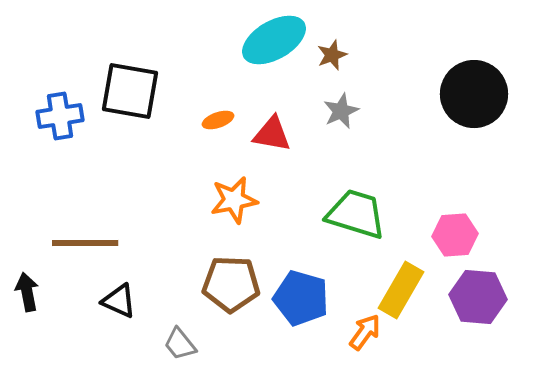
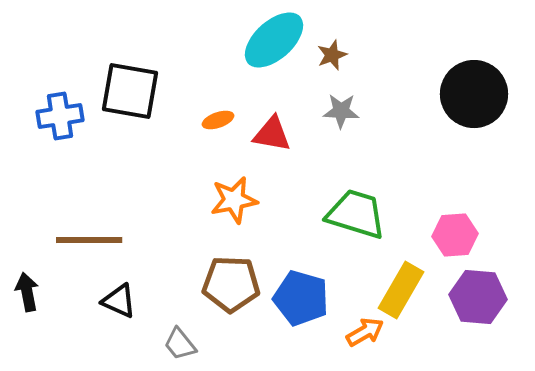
cyan ellipse: rotated 12 degrees counterclockwise
gray star: rotated 27 degrees clockwise
brown line: moved 4 px right, 3 px up
orange arrow: rotated 24 degrees clockwise
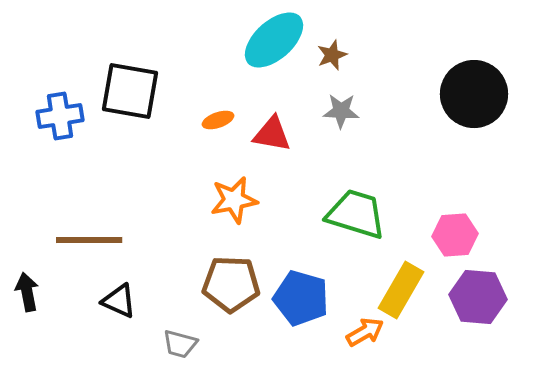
gray trapezoid: rotated 36 degrees counterclockwise
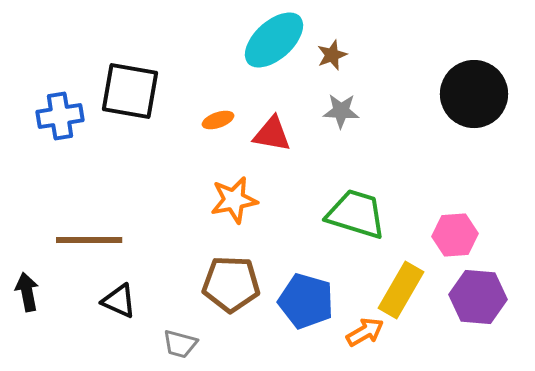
blue pentagon: moved 5 px right, 3 px down
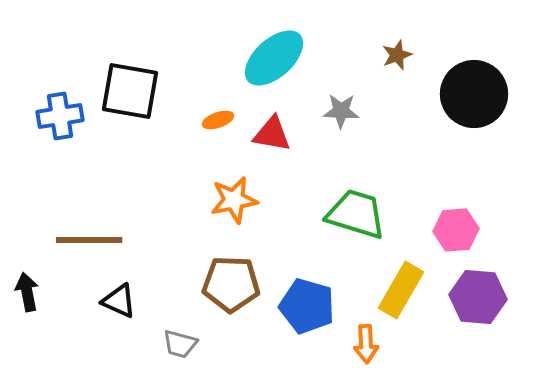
cyan ellipse: moved 18 px down
brown star: moved 65 px right
pink hexagon: moved 1 px right, 5 px up
blue pentagon: moved 1 px right, 5 px down
orange arrow: moved 1 px right, 12 px down; rotated 117 degrees clockwise
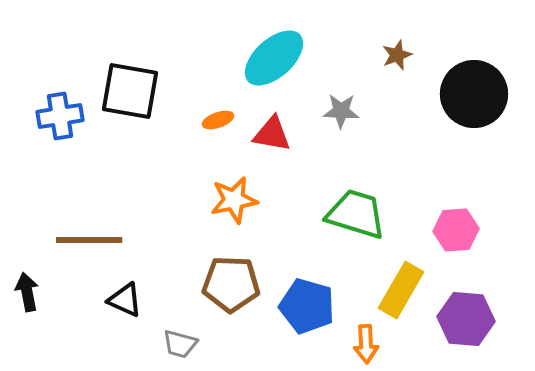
purple hexagon: moved 12 px left, 22 px down
black triangle: moved 6 px right, 1 px up
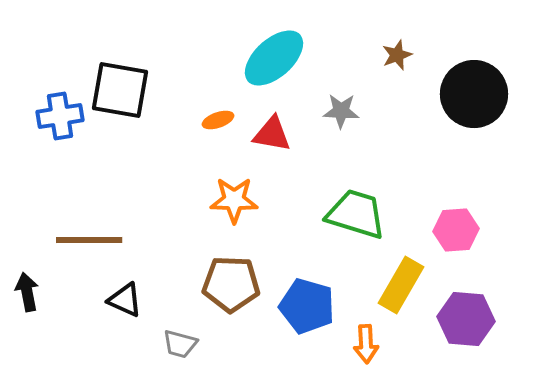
black square: moved 10 px left, 1 px up
orange star: rotated 12 degrees clockwise
yellow rectangle: moved 5 px up
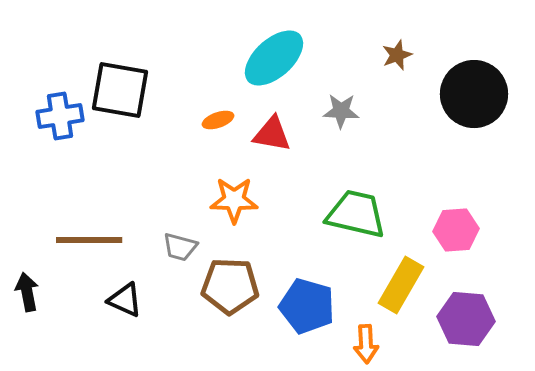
green trapezoid: rotated 4 degrees counterclockwise
brown pentagon: moved 1 px left, 2 px down
gray trapezoid: moved 97 px up
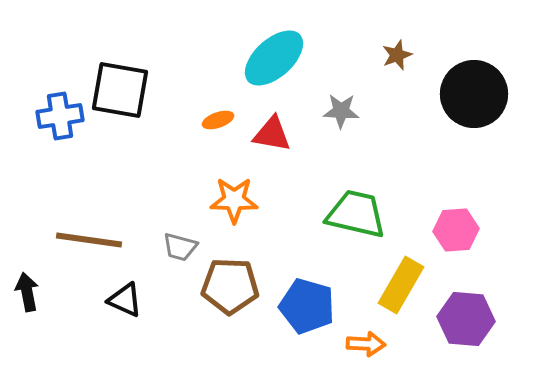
brown line: rotated 8 degrees clockwise
orange arrow: rotated 84 degrees counterclockwise
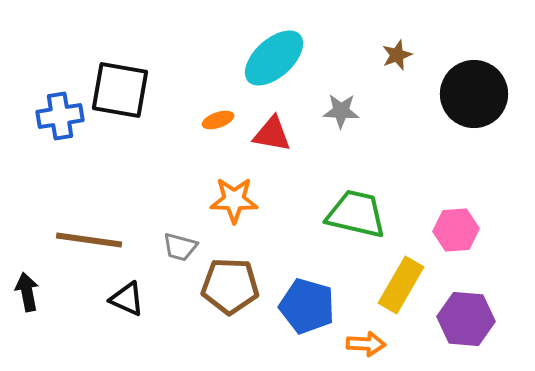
black triangle: moved 2 px right, 1 px up
